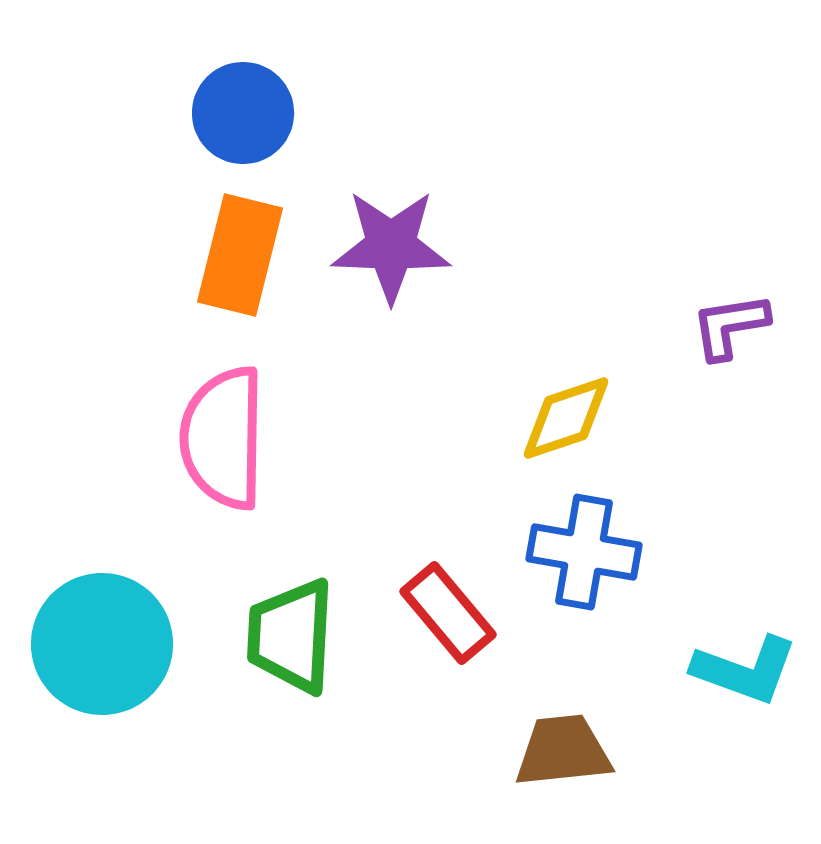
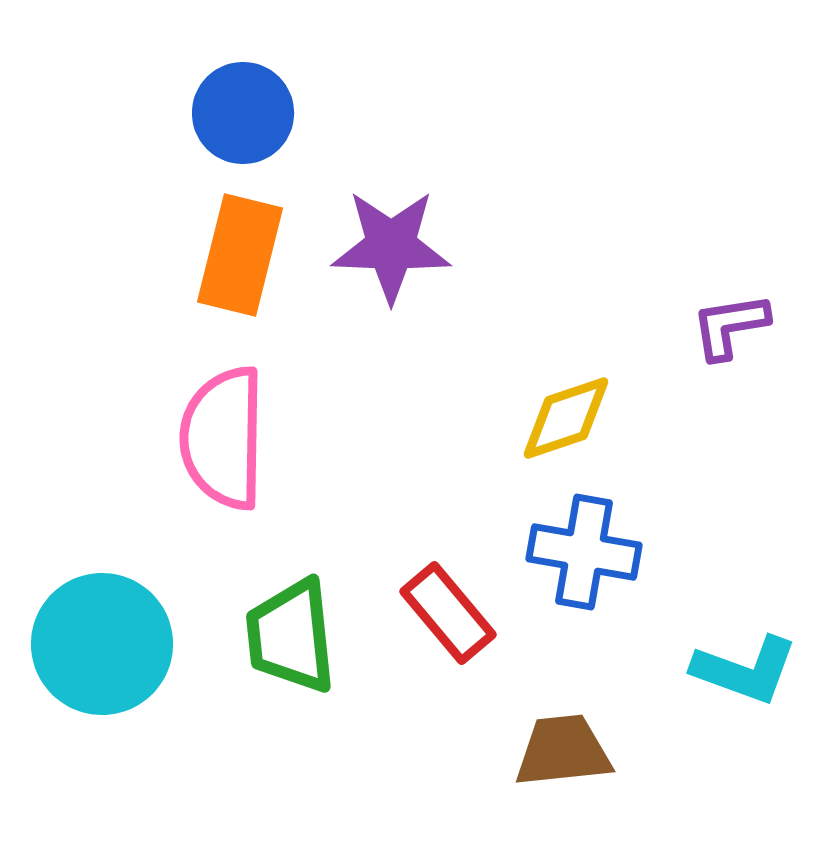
green trapezoid: rotated 9 degrees counterclockwise
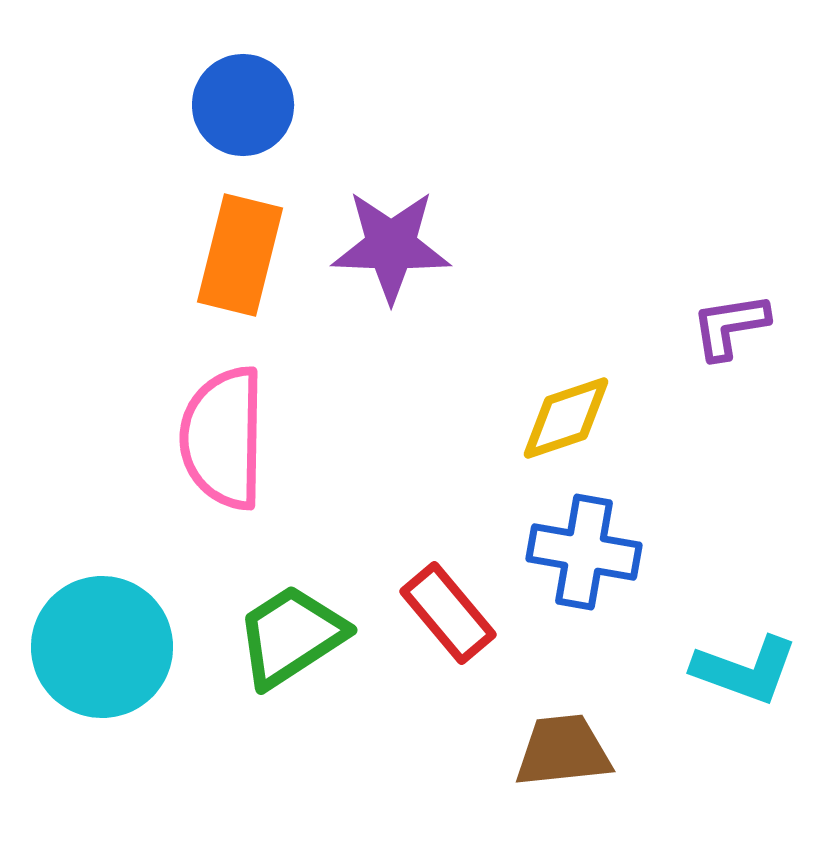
blue circle: moved 8 px up
green trapezoid: rotated 63 degrees clockwise
cyan circle: moved 3 px down
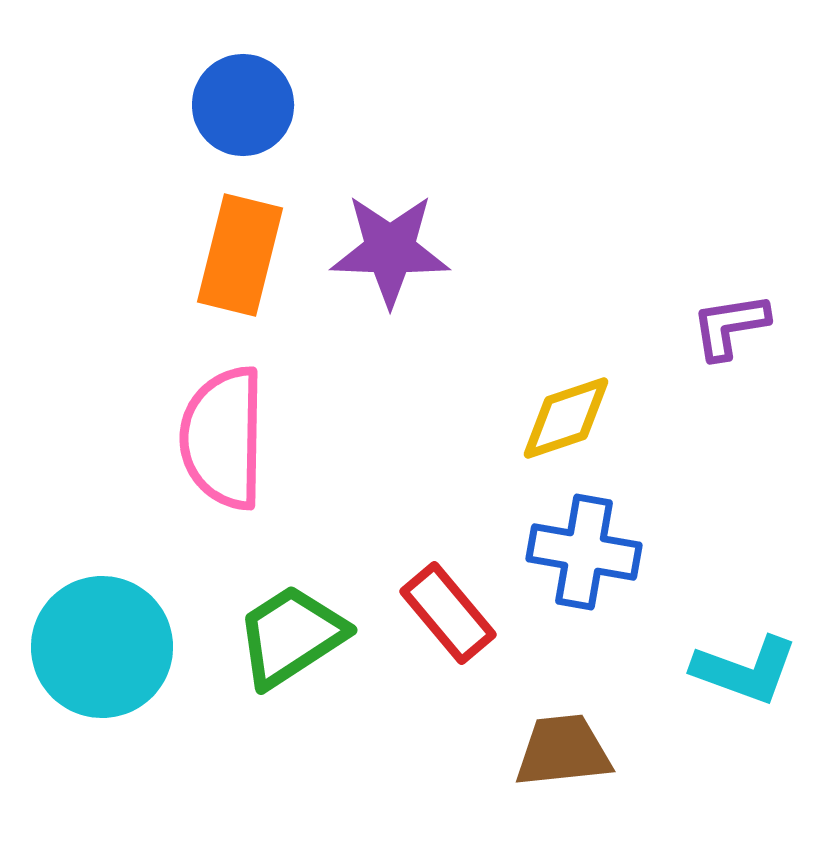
purple star: moved 1 px left, 4 px down
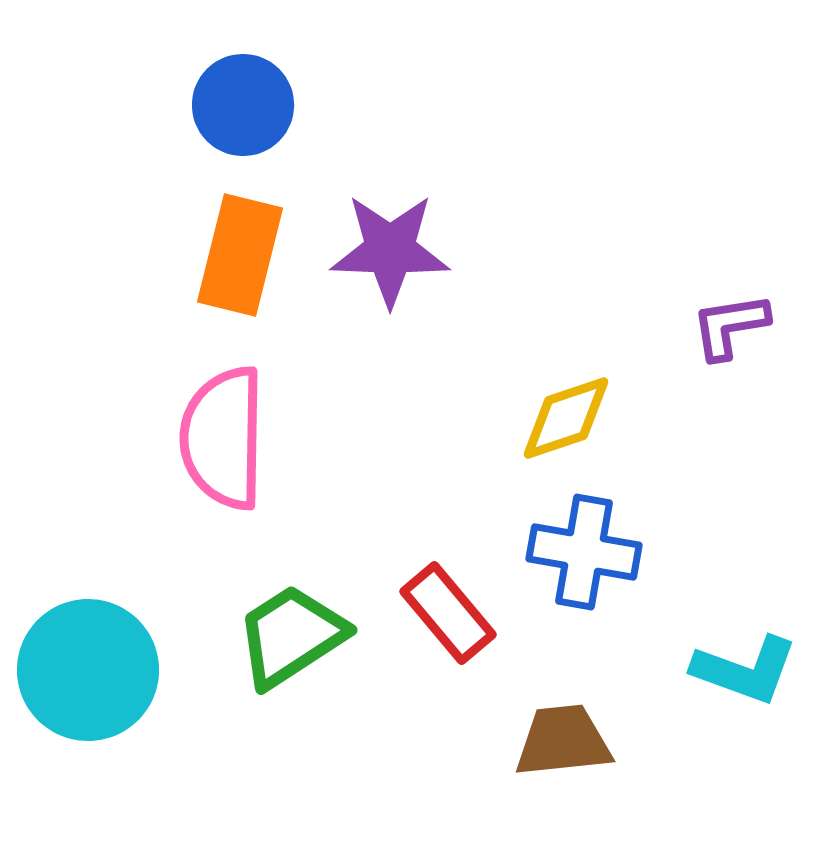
cyan circle: moved 14 px left, 23 px down
brown trapezoid: moved 10 px up
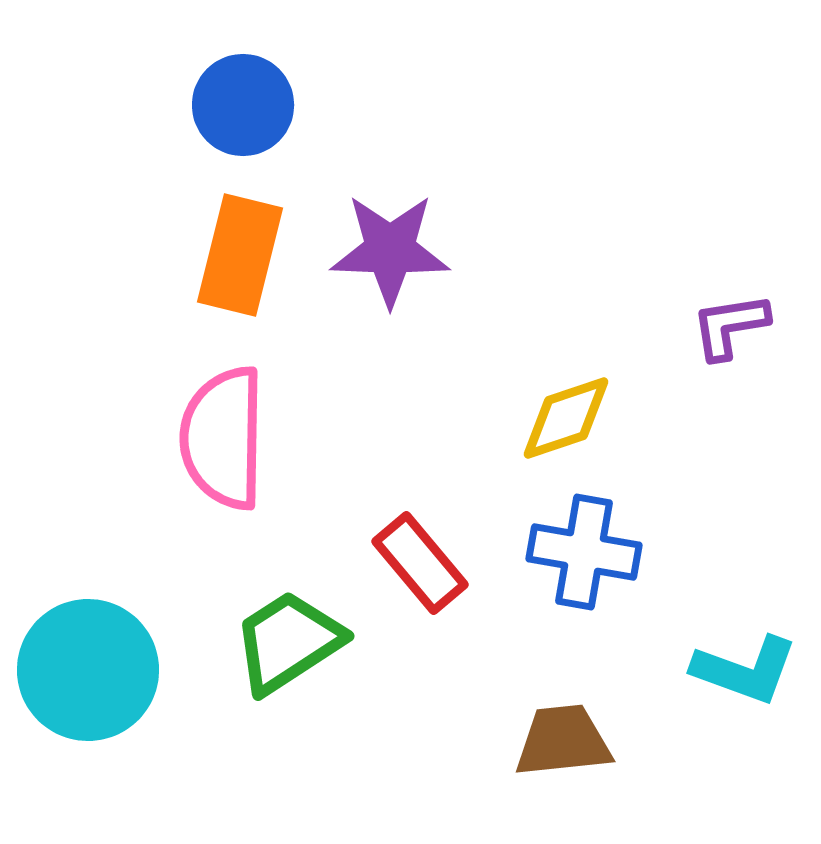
red rectangle: moved 28 px left, 50 px up
green trapezoid: moved 3 px left, 6 px down
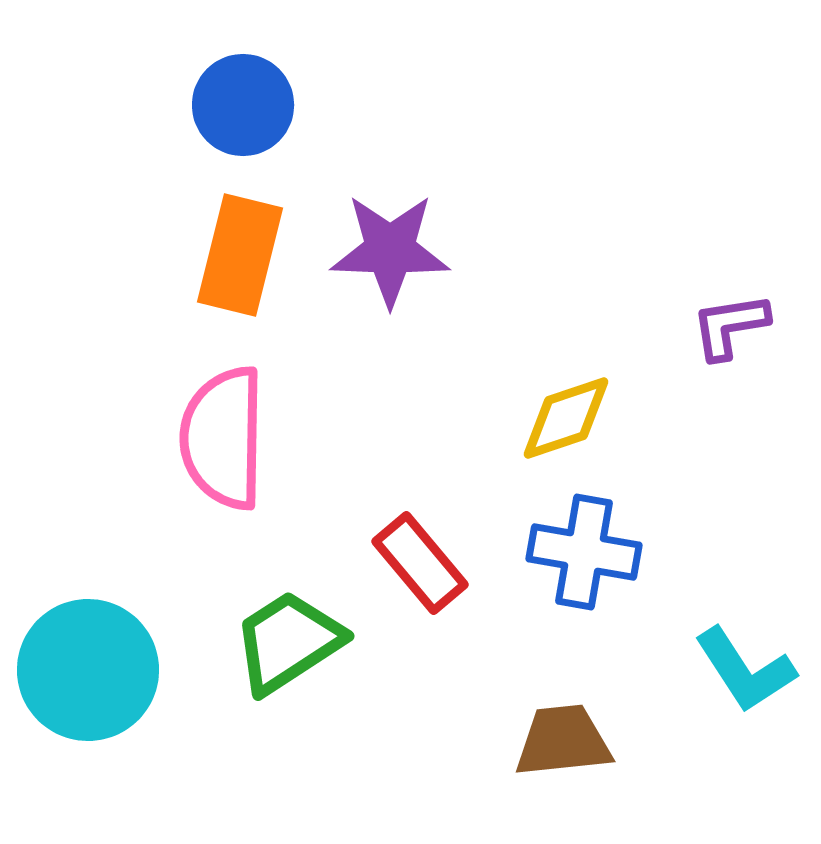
cyan L-shape: rotated 37 degrees clockwise
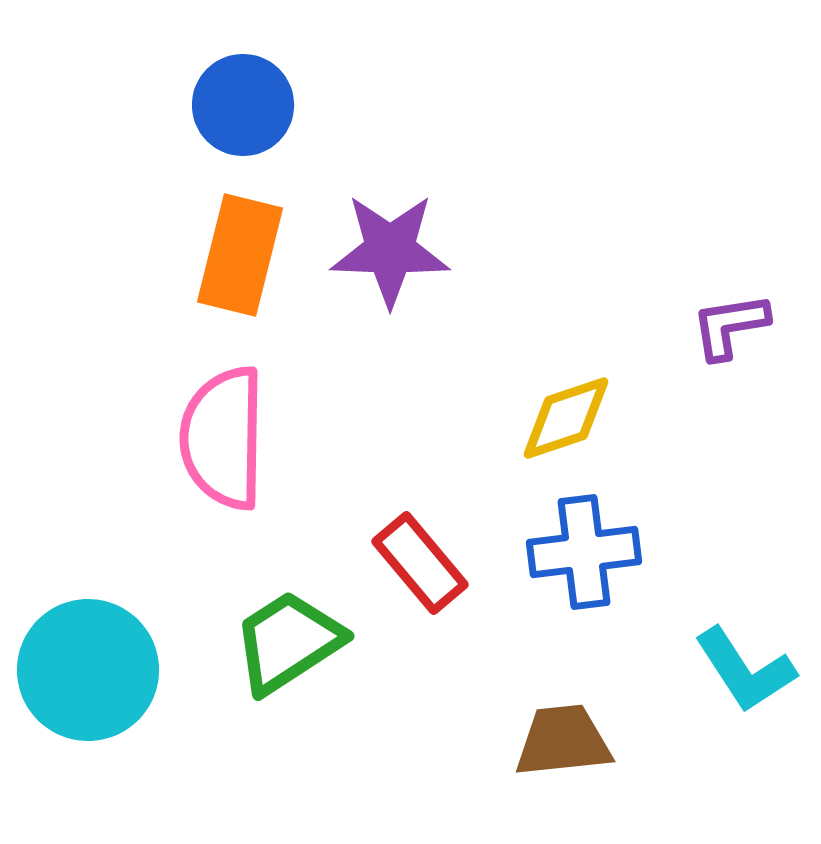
blue cross: rotated 17 degrees counterclockwise
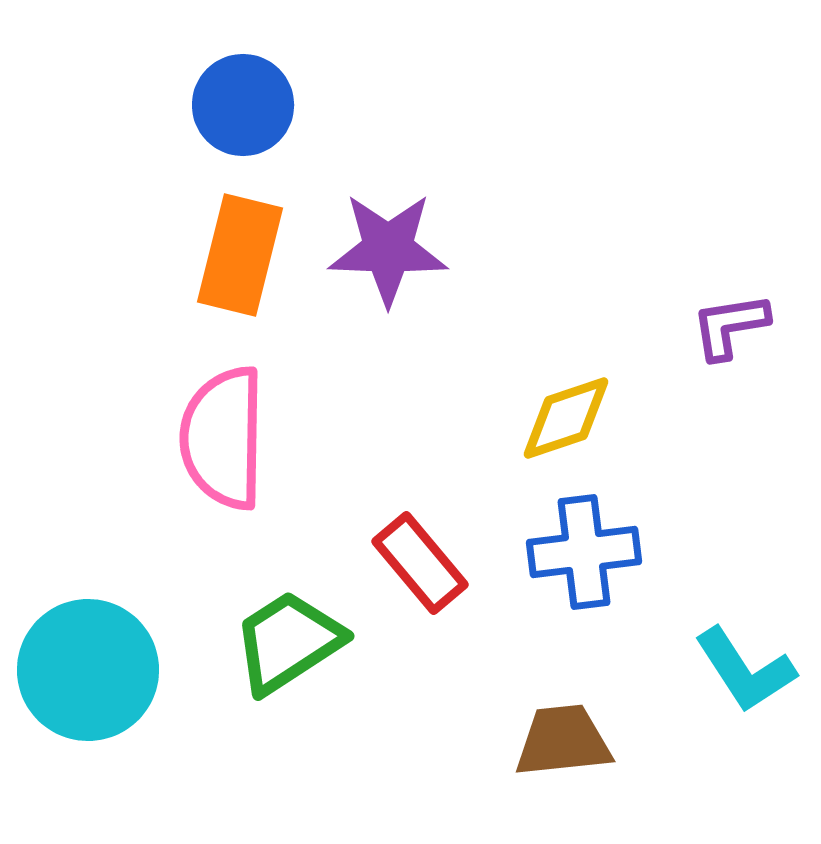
purple star: moved 2 px left, 1 px up
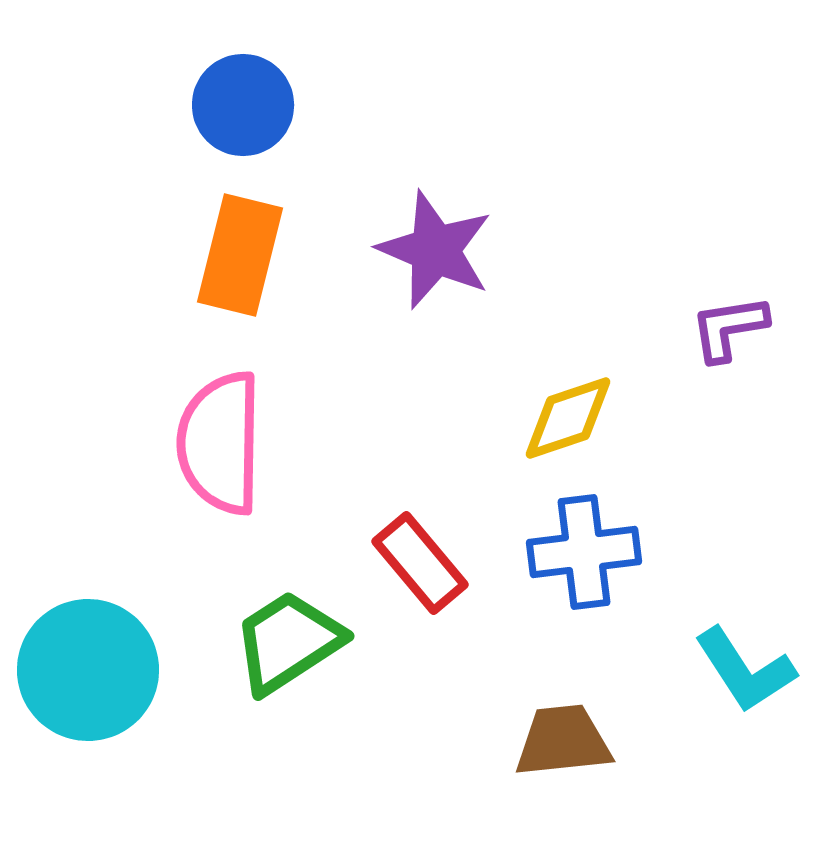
purple star: moved 47 px right, 1 px down; rotated 21 degrees clockwise
purple L-shape: moved 1 px left, 2 px down
yellow diamond: moved 2 px right
pink semicircle: moved 3 px left, 5 px down
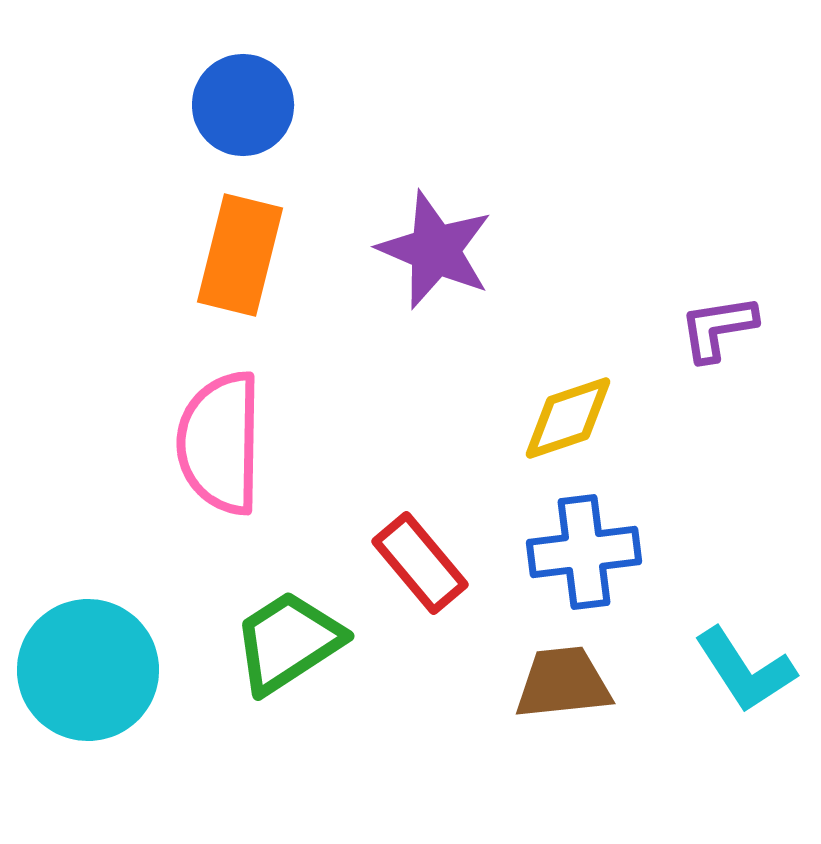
purple L-shape: moved 11 px left
brown trapezoid: moved 58 px up
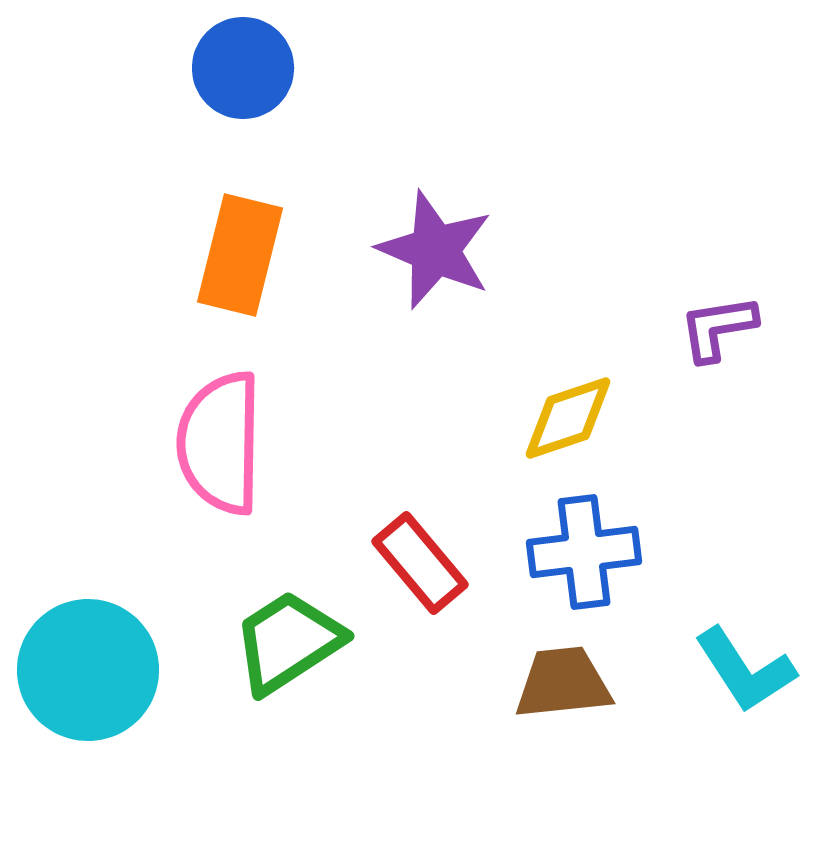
blue circle: moved 37 px up
